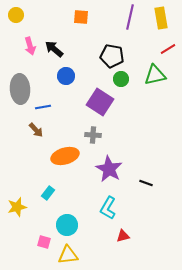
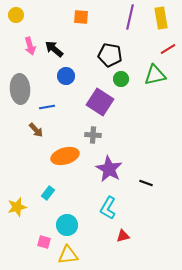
black pentagon: moved 2 px left, 1 px up
blue line: moved 4 px right
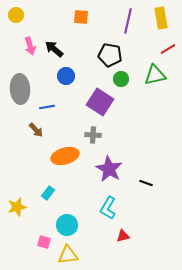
purple line: moved 2 px left, 4 px down
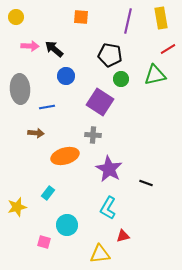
yellow circle: moved 2 px down
pink arrow: rotated 72 degrees counterclockwise
brown arrow: moved 3 px down; rotated 42 degrees counterclockwise
yellow triangle: moved 32 px right, 1 px up
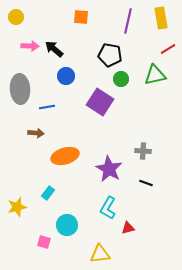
gray cross: moved 50 px right, 16 px down
red triangle: moved 5 px right, 8 px up
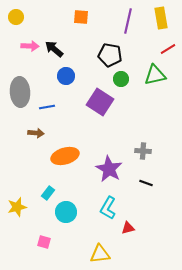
gray ellipse: moved 3 px down
cyan circle: moved 1 px left, 13 px up
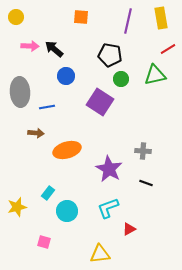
orange ellipse: moved 2 px right, 6 px up
cyan L-shape: rotated 40 degrees clockwise
cyan circle: moved 1 px right, 1 px up
red triangle: moved 1 px right, 1 px down; rotated 16 degrees counterclockwise
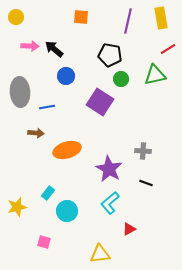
cyan L-shape: moved 2 px right, 5 px up; rotated 20 degrees counterclockwise
